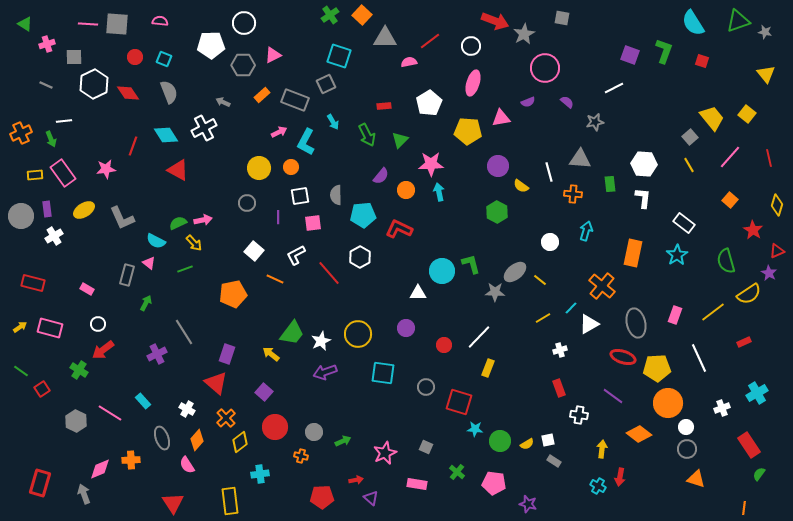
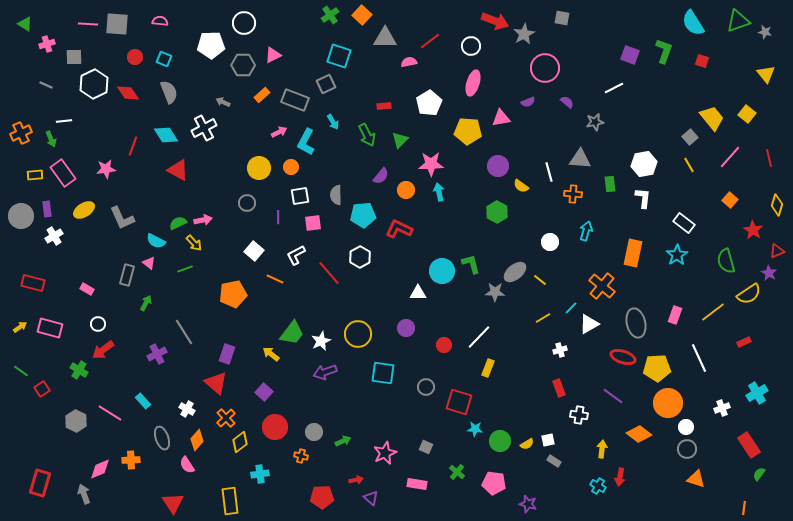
white hexagon at (644, 164): rotated 15 degrees counterclockwise
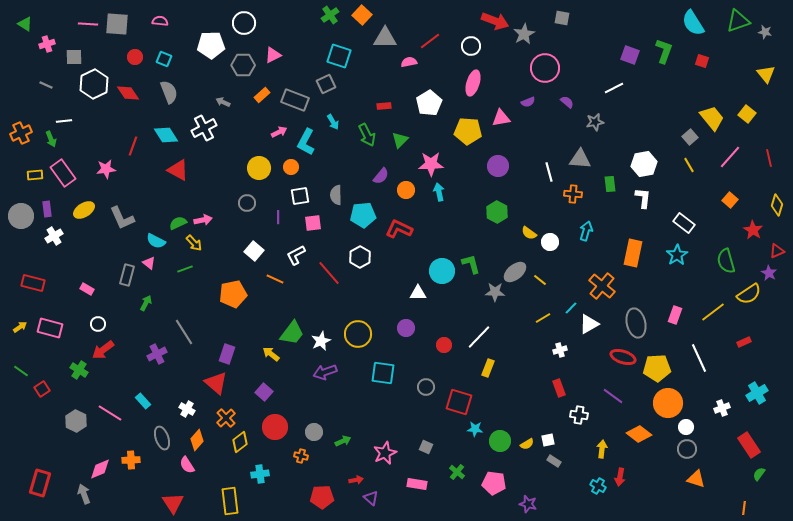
yellow semicircle at (521, 186): moved 8 px right, 47 px down
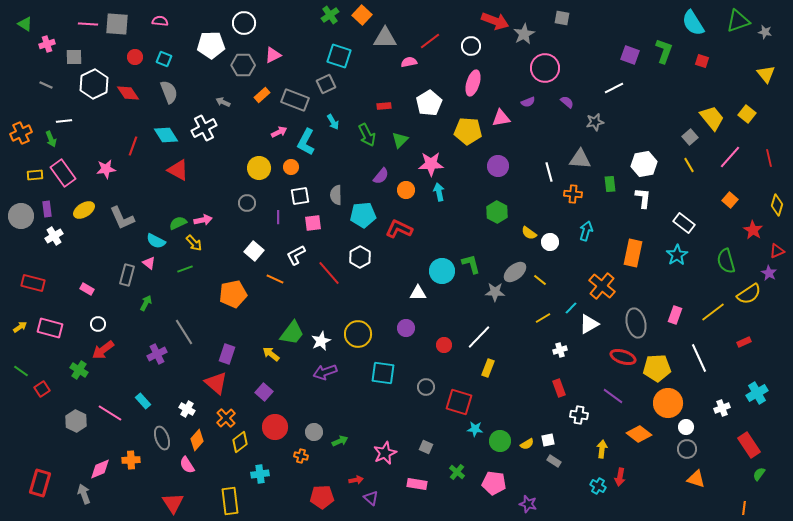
green arrow at (343, 441): moved 3 px left
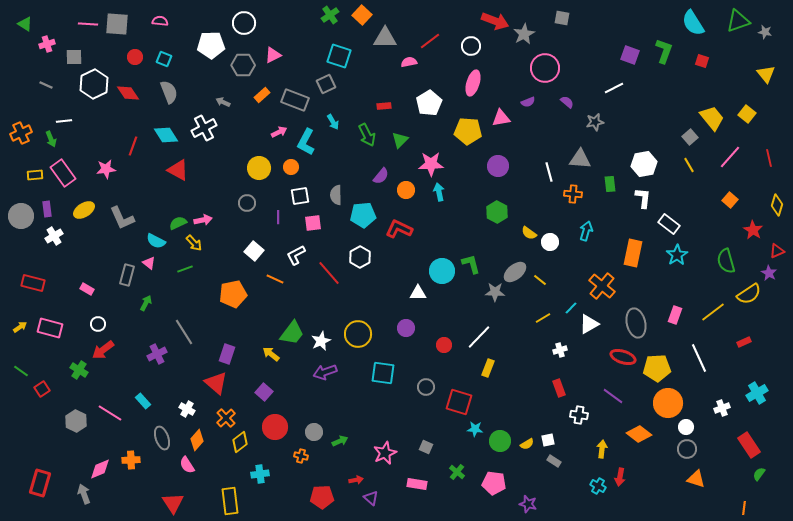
white rectangle at (684, 223): moved 15 px left, 1 px down
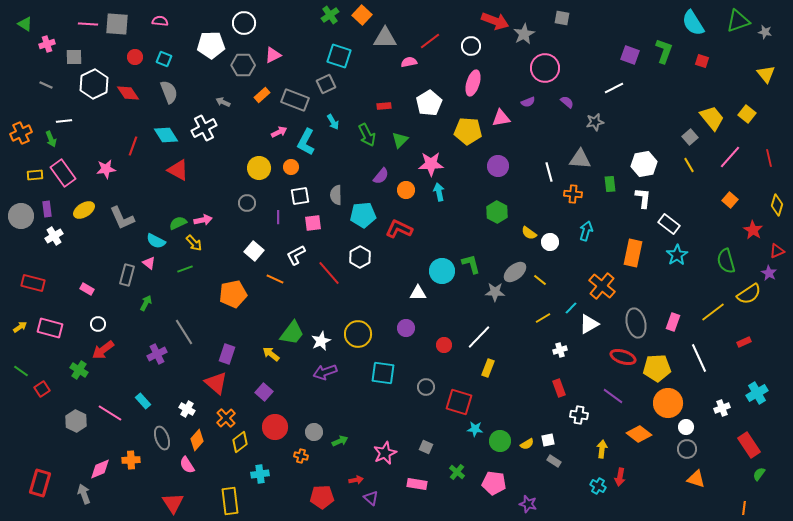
pink rectangle at (675, 315): moved 2 px left, 7 px down
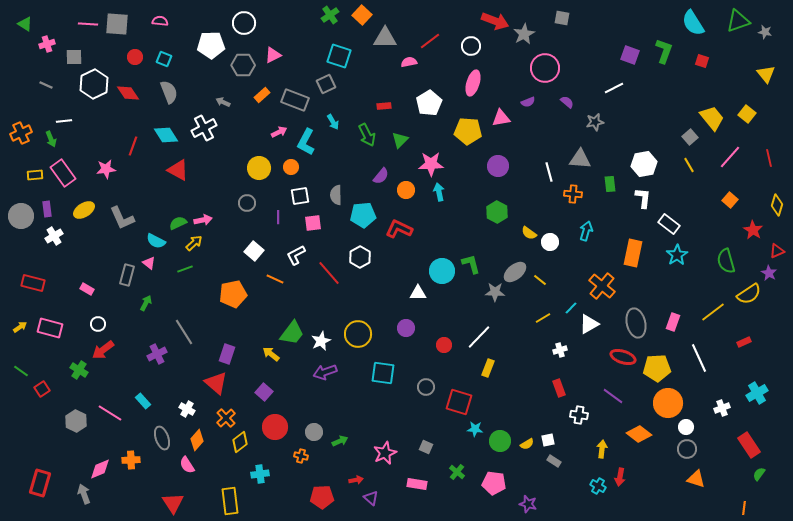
yellow arrow at (194, 243): rotated 90 degrees counterclockwise
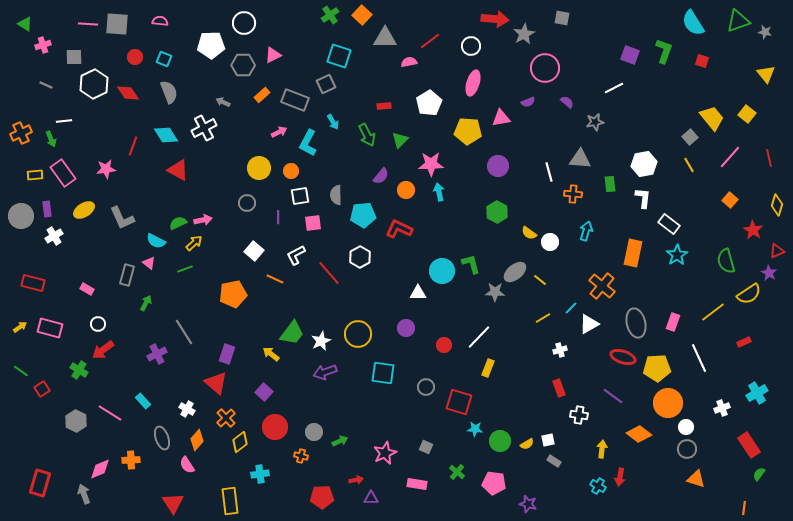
red arrow at (495, 21): moved 2 px up; rotated 16 degrees counterclockwise
pink cross at (47, 44): moved 4 px left, 1 px down
cyan L-shape at (306, 142): moved 2 px right, 1 px down
orange circle at (291, 167): moved 4 px down
purple triangle at (371, 498): rotated 42 degrees counterclockwise
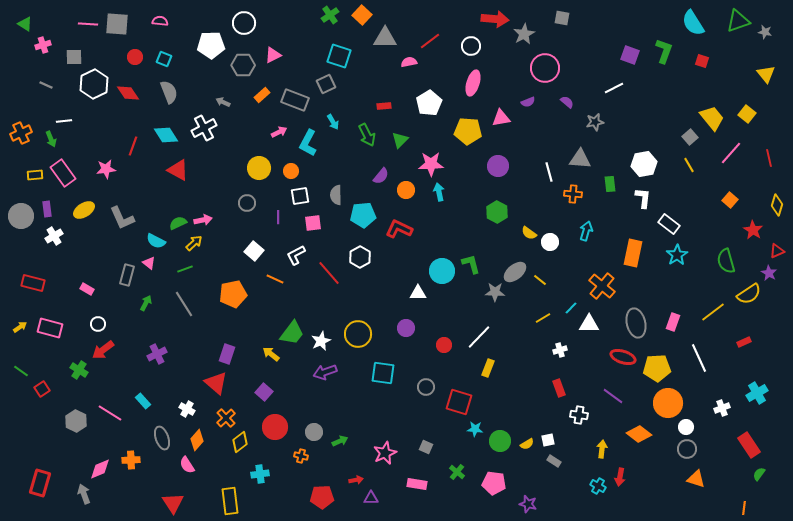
pink line at (730, 157): moved 1 px right, 4 px up
white triangle at (589, 324): rotated 30 degrees clockwise
gray line at (184, 332): moved 28 px up
